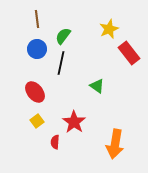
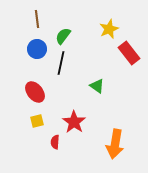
yellow square: rotated 24 degrees clockwise
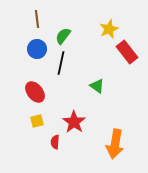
red rectangle: moved 2 px left, 1 px up
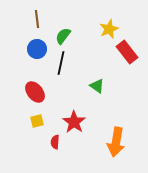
orange arrow: moved 1 px right, 2 px up
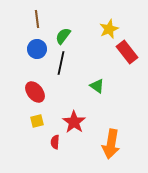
orange arrow: moved 5 px left, 2 px down
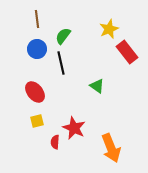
black line: rotated 25 degrees counterclockwise
red star: moved 6 px down; rotated 10 degrees counterclockwise
orange arrow: moved 4 px down; rotated 32 degrees counterclockwise
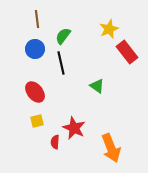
blue circle: moved 2 px left
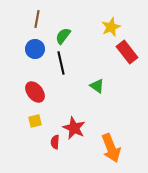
brown line: rotated 18 degrees clockwise
yellow star: moved 2 px right, 2 px up
yellow square: moved 2 px left
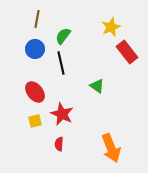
red star: moved 12 px left, 14 px up
red semicircle: moved 4 px right, 2 px down
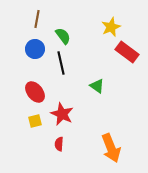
green semicircle: rotated 108 degrees clockwise
red rectangle: rotated 15 degrees counterclockwise
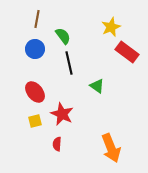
black line: moved 8 px right
red semicircle: moved 2 px left
